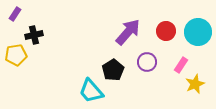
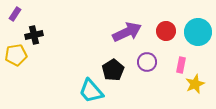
purple arrow: moved 1 px left; rotated 24 degrees clockwise
pink rectangle: rotated 21 degrees counterclockwise
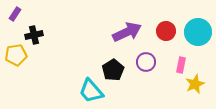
purple circle: moved 1 px left
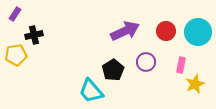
purple arrow: moved 2 px left, 1 px up
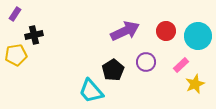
cyan circle: moved 4 px down
pink rectangle: rotated 35 degrees clockwise
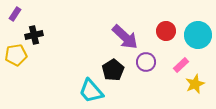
purple arrow: moved 6 px down; rotated 68 degrees clockwise
cyan circle: moved 1 px up
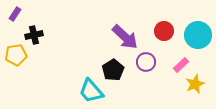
red circle: moved 2 px left
